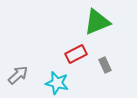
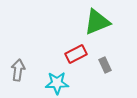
gray arrow: moved 5 px up; rotated 40 degrees counterclockwise
cyan star: rotated 15 degrees counterclockwise
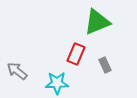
red rectangle: rotated 40 degrees counterclockwise
gray arrow: moved 1 px left, 1 px down; rotated 60 degrees counterclockwise
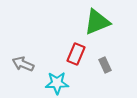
gray arrow: moved 6 px right, 7 px up; rotated 15 degrees counterclockwise
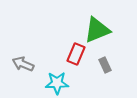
green triangle: moved 8 px down
